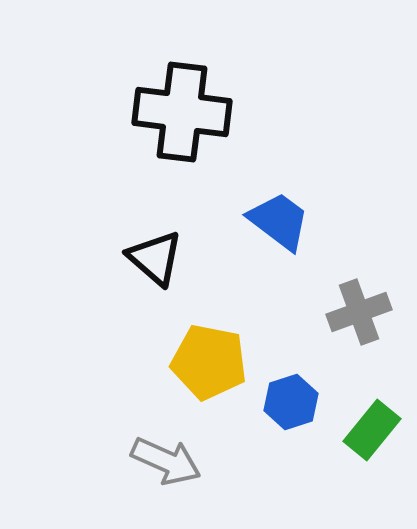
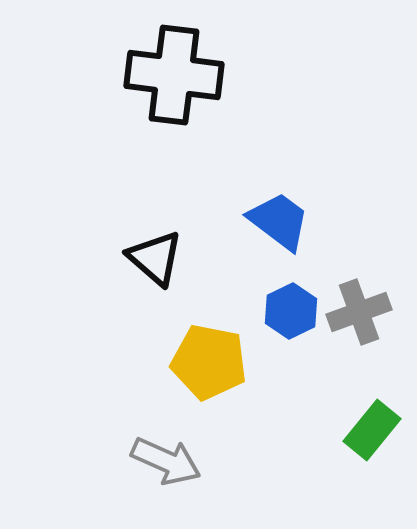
black cross: moved 8 px left, 37 px up
blue hexagon: moved 91 px up; rotated 8 degrees counterclockwise
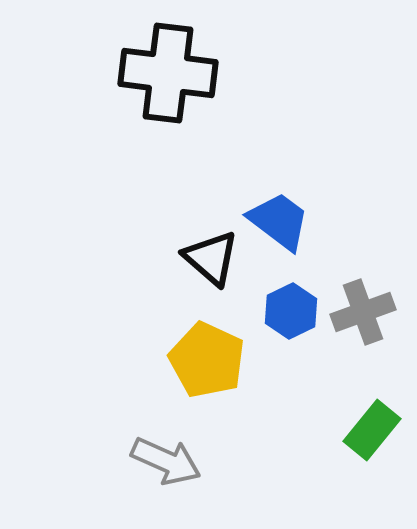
black cross: moved 6 px left, 2 px up
black triangle: moved 56 px right
gray cross: moved 4 px right
yellow pentagon: moved 2 px left, 2 px up; rotated 14 degrees clockwise
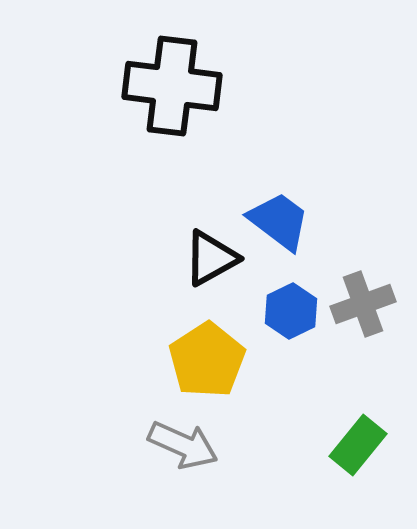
black cross: moved 4 px right, 13 px down
black triangle: rotated 50 degrees clockwise
gray cross: moved 8 px up
yellow pentagon: rotated 14 degrees clockwise
green rectangle: moved 14 px left, 15 px down
gray arrow: moved 17 px right, 16 px up
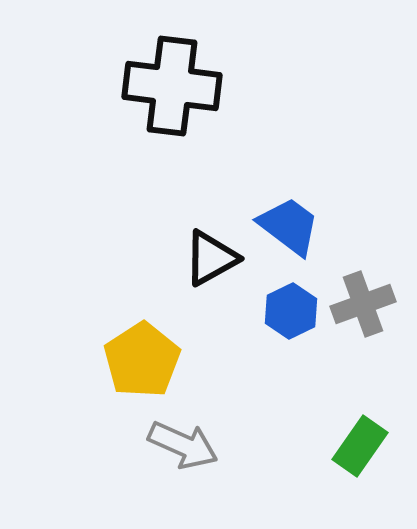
blue trapezoid: moved 10 px right, 5 px down
yellow pentagon: moved 65 px left
green rectangle: moved 2 px right, 1 px down; rotated 4 degrees counterclockwise
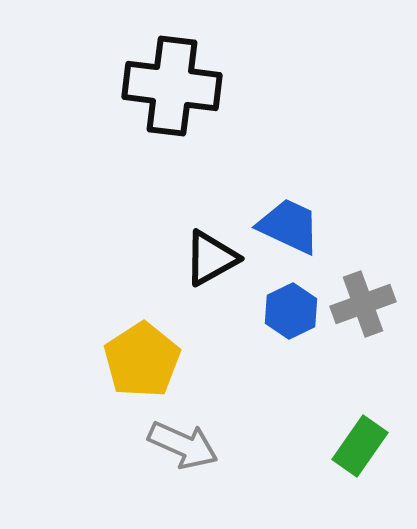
blue trapezoid: rotated 12 degrees counterclockwise
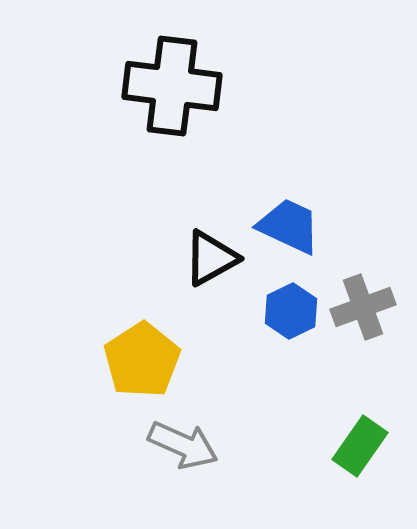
gray cross: moved 3 px down
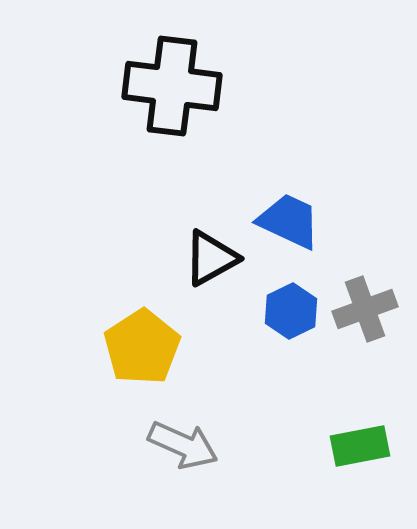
blue trapezoid: moved 5 px up
gray cross: moved 2 px right, 2 px down
yellow pentagon: moved 13 px up
green rectangle: rotated 44 degrees clockwise
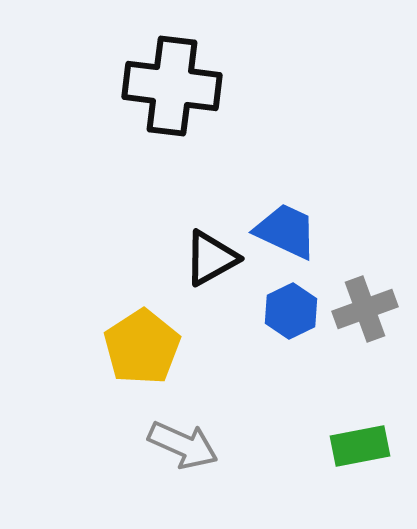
blue trapezoid: moved 3 px left, 10 px down
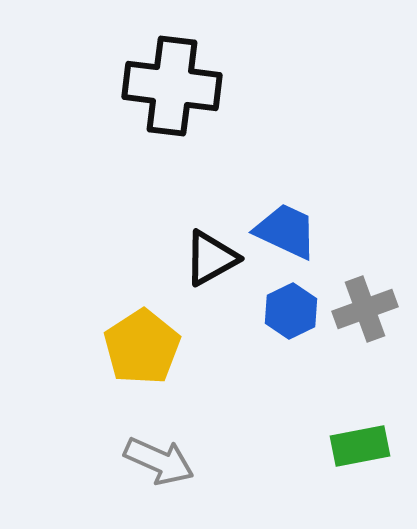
gray arrow: moved 24 px left, 16 px down
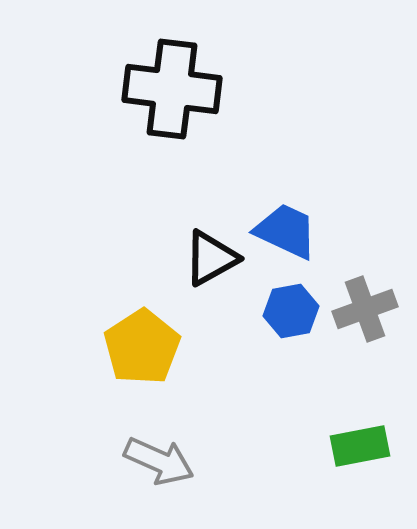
black cross: moved 3 px down
blue hexagon: rotated 16 degrees clockwise
